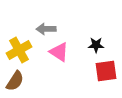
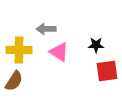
yellow cross: rotated 30 degrees clockwise
red square: moved 1 px right
brown semicircle: moved 1 px left
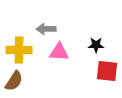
pink triangle: rotated 30 degrees counterclockwise
red square: rotated 15 degrees clockwise
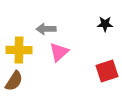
black star: moved 9 px right, 21 px up
pink triangle: rotated 45 degrees counterclockwise
red square: rotated 25 degrees counterclockwise
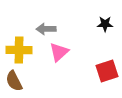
brown semicircle: rotated 120 degrees clockwise
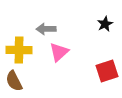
black star: rotated 28 degrees counterclockwise
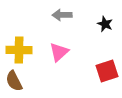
black star: rotated 21 degrees counterclockwise
gray arrow: moved 16 px right, 14 px up
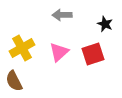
yellow cross: moved 3 px right, 2 px up; rotated 30 degrees counterclockwise
red square: moved 14 px left, 17 px up
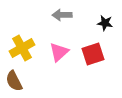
black star: moved 1 px up; rotated 14 degrees counterclockwise
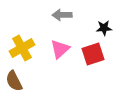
black star: moved 1 px left, 5 px down; rotated 14 degrees counterclockwise
pink triangle: moved 1 px right, 3 px up
